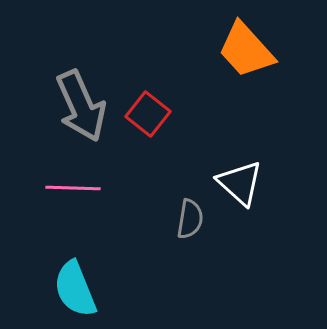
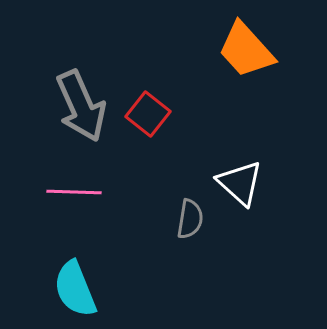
pink line: moved 1 px right, 4 px down
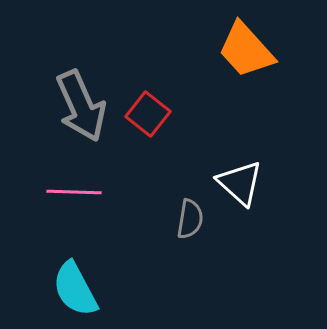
cyan semicircle: rotated 6 degrees counterclockwise
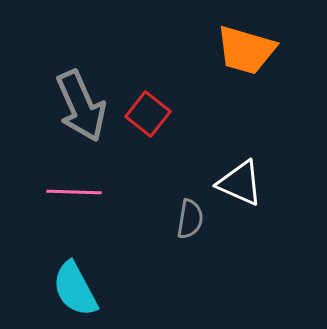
orange trapezoid: rotated 32 degrees counterclockwise
white triangle: rotated 18 degrees counterclockwise
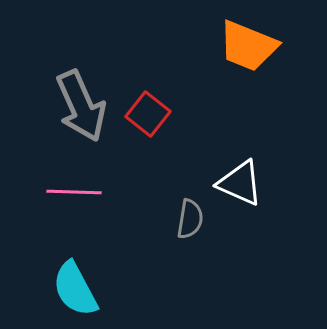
orange trapezoid: moved 2 px right, 4 px up; rotated 6 degrees clockwise
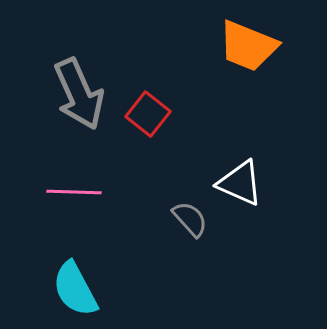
gray arrow: moved 2 px left, 12 px up
gray semicircle: rotated 51 degrees counterclockwise
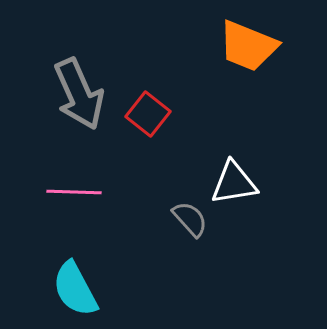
white triangle: moved 6 px left; rotated 33 degrees counterclockwise
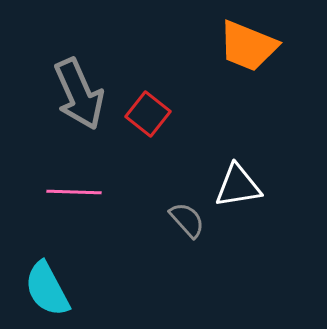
white triangle: moved 4 px right, 3 px down
gray semicircle: moved 3 px left, 1 px down
cyan semicircle: moved 28 px left
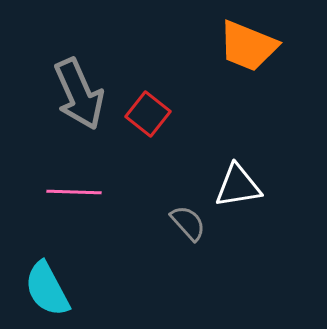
gray semicircle: moved 1 px right, 3 px down
